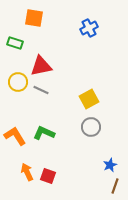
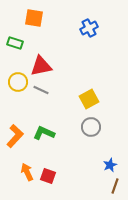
orange L-shape: rotated 75 degrees clockwise
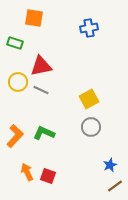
blue cross: rotated 18 degrees clockwise
brown line: rotated 35 degrees clockwise
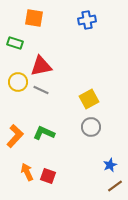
blue cross: moved 2 px left, 8 px up
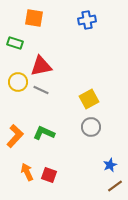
red square: moved 1 px right, 1 px up
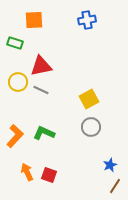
orange square: moved 2 px down; rotated 12 degrees counterclockwise
brown line: rotated 21 degrees counterclockwise
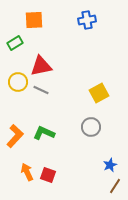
green rectangle: rotated 49 degrees counterclockwise
yellow square: moved 10 px right, 6 px up
red square: moved 1 px left
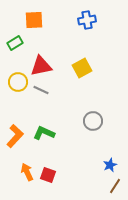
yellow square: moved 17 px left, 25 px up
gray circle: moved 2 px right, 6 px up
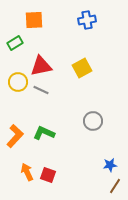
blue star: rotated 16 degrees clockwise
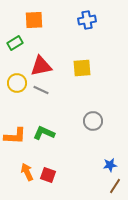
yellow square: rotated 24 degrees clockwise
yellow circle: moved 1 px left, 1 px down
orange L-shape: rotated 50 degrees clockwise
